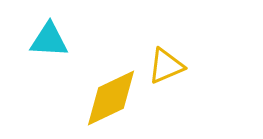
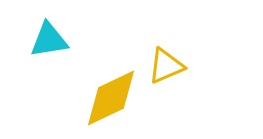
cyan triangle: rotated 12 degrees counterclockwise
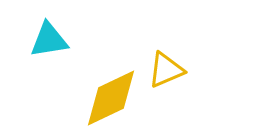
yellow triangle: moved 4 px down
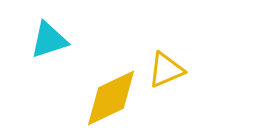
cyan triangle: rotated 9 degrees counterclockwise
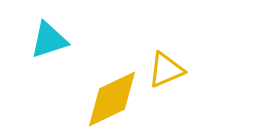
yellow diamond: moved 1 px right, 1 px down
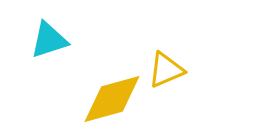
yellow diamond: rotated 10 degrees clockwise
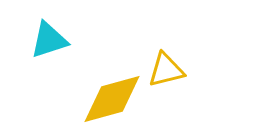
yellow triangle: rotated 9 degrees clockwise
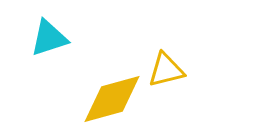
cyan triangle: moved 2 px up
